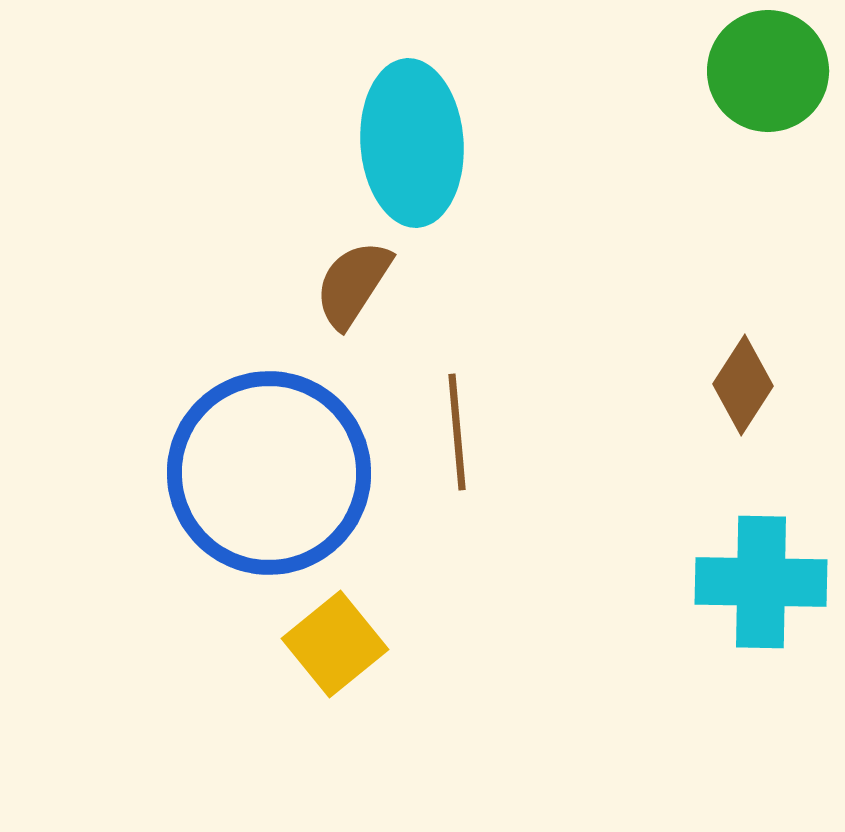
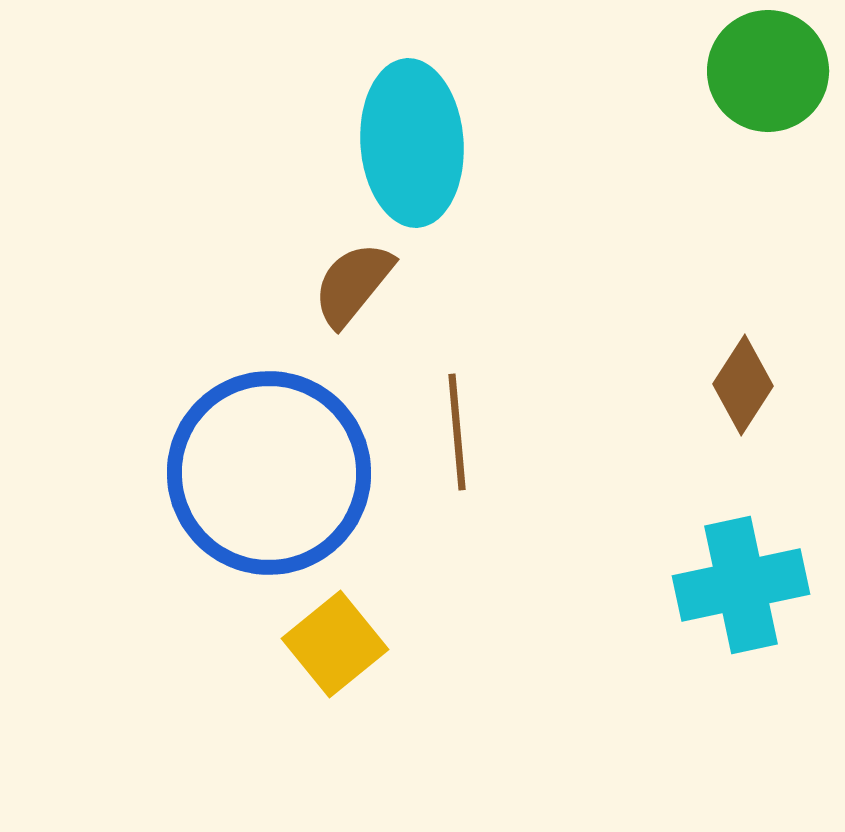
brown semicircle: rotated 6 degrees clockwise
cyan cross: moved 20 px left, 3 px down; rotated 13 degrees counterclockwise
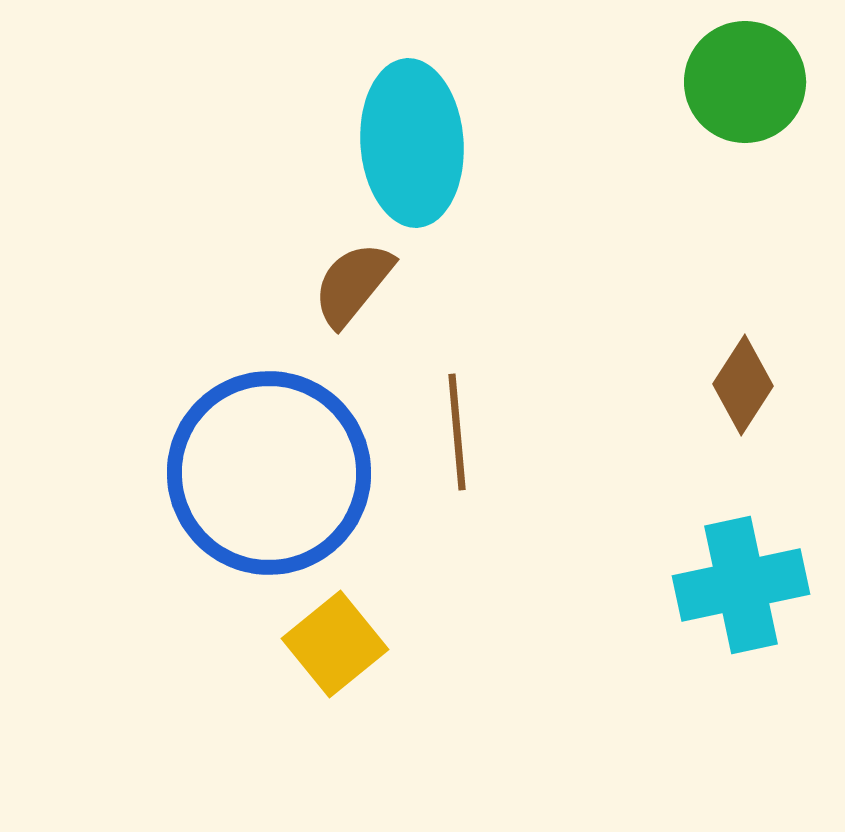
green circle: moved 23 px left, 11 px down
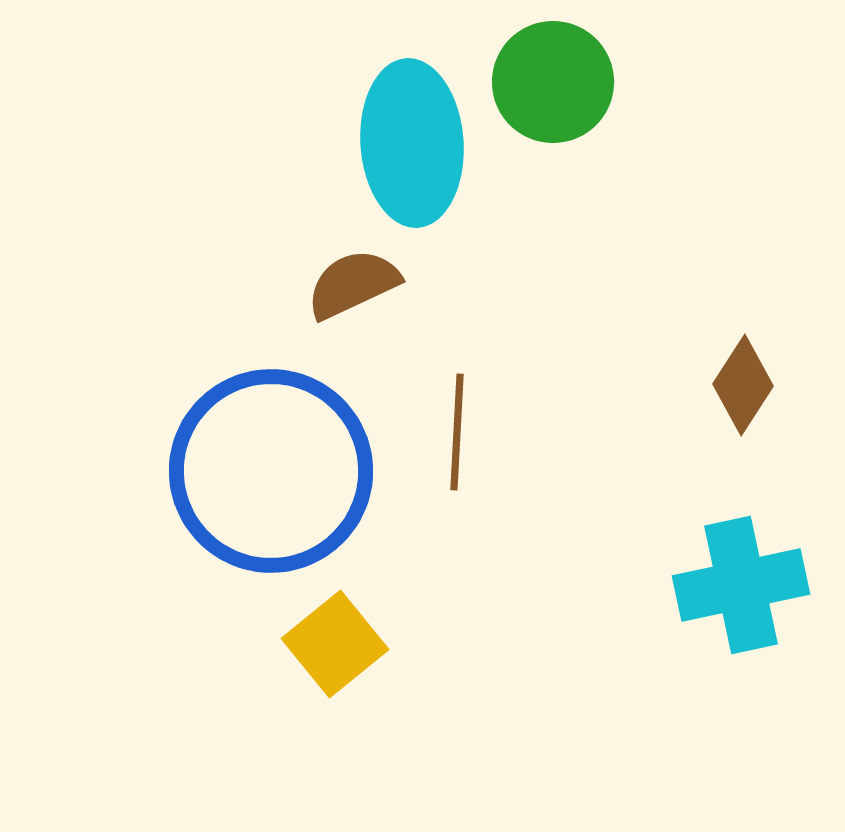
green circle: moved 192 px left
brown semicircle: rotated 26 degrees clockwise
brown line: rotated 8 degrees clockwise
blue circle: moved 2 px right, 2 px up
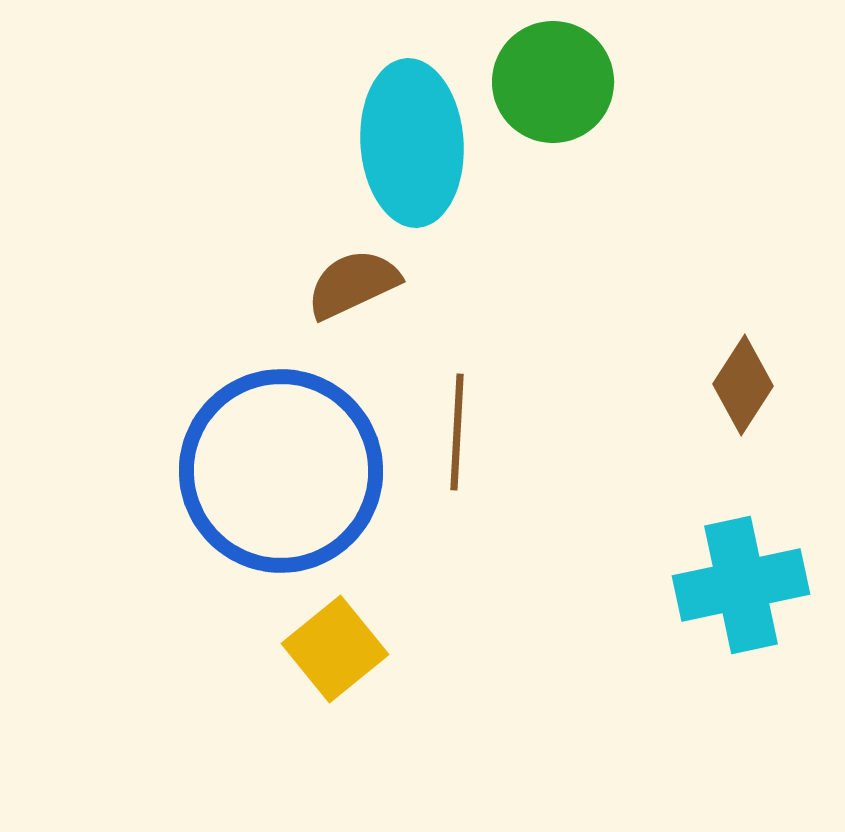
blue circle: moved 10 px right
yellow square: moved 5 px down
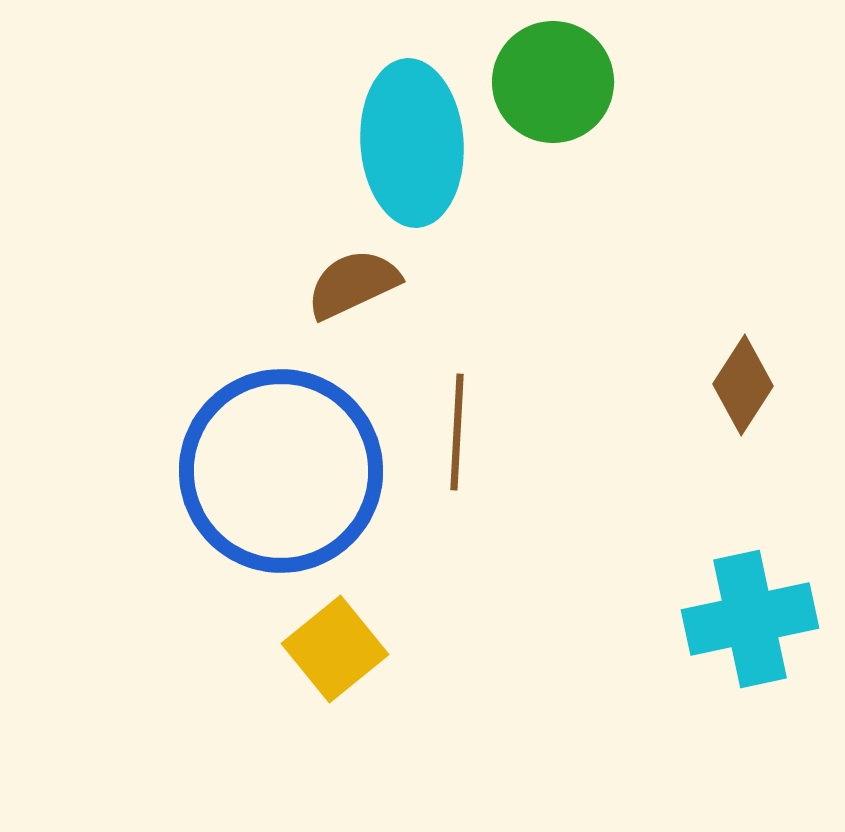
cyan cross: moved 9 px right, 34 px down
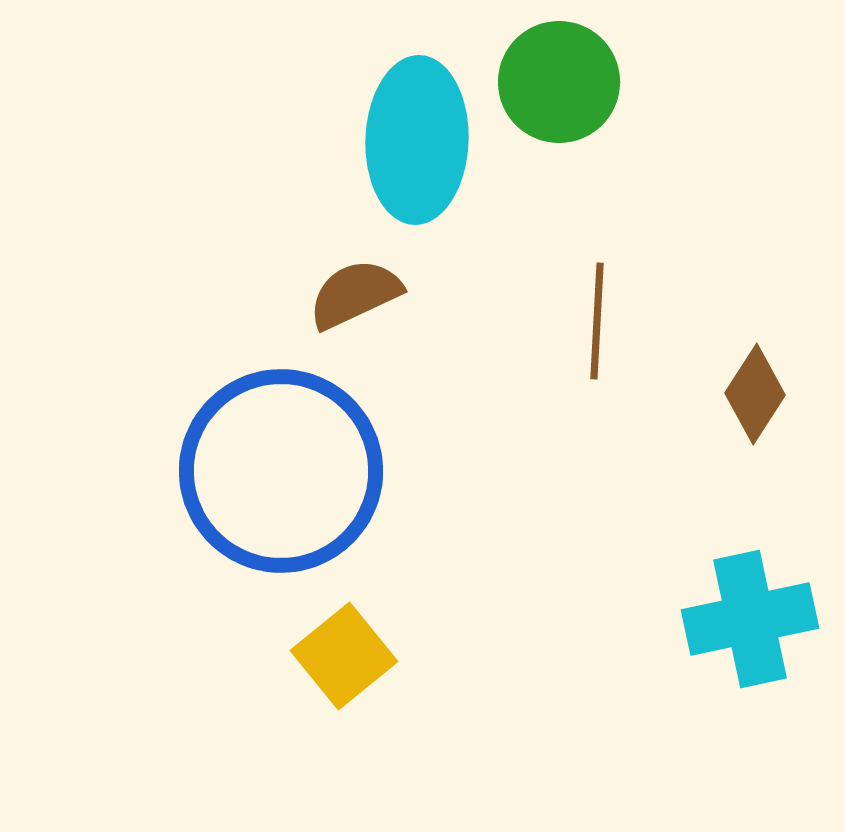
green circle: moved 6 px right
cyan ellipse: moved 5 px right, 3 px up; rotated 6 degrees clockwise
brown semicircle: moved 2 px right, 10 px down
brown diamond: moved 12 px right, 9 px down
brown line: moved 140 px right, 111 px up
yellow square: moved 9 px right, 7 px down
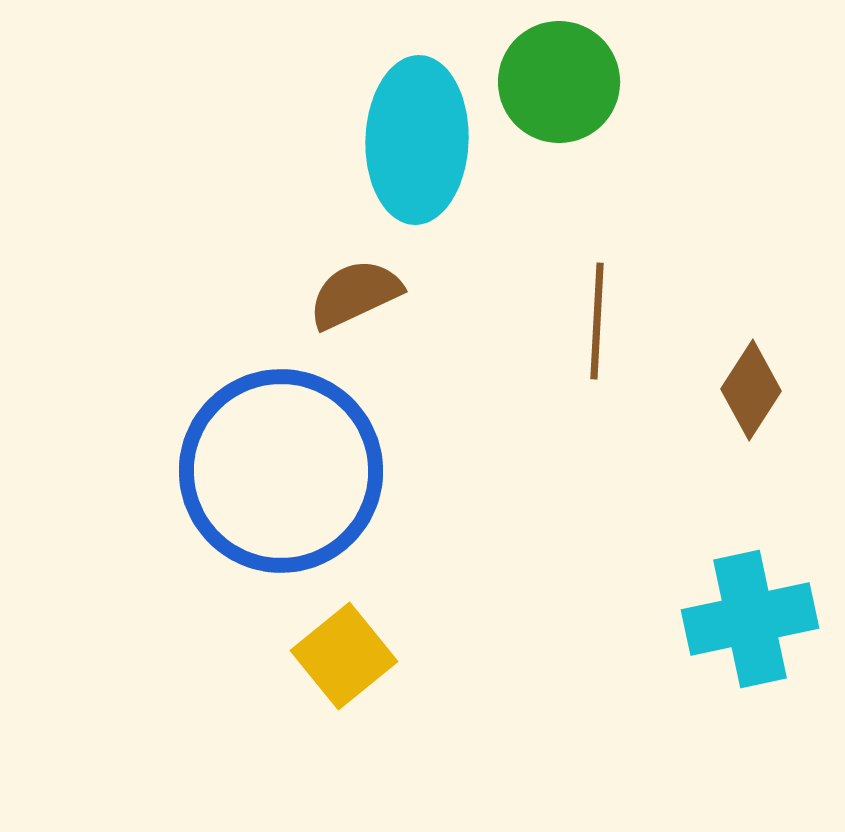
brown diamond: moved 4 px left, 4 px up
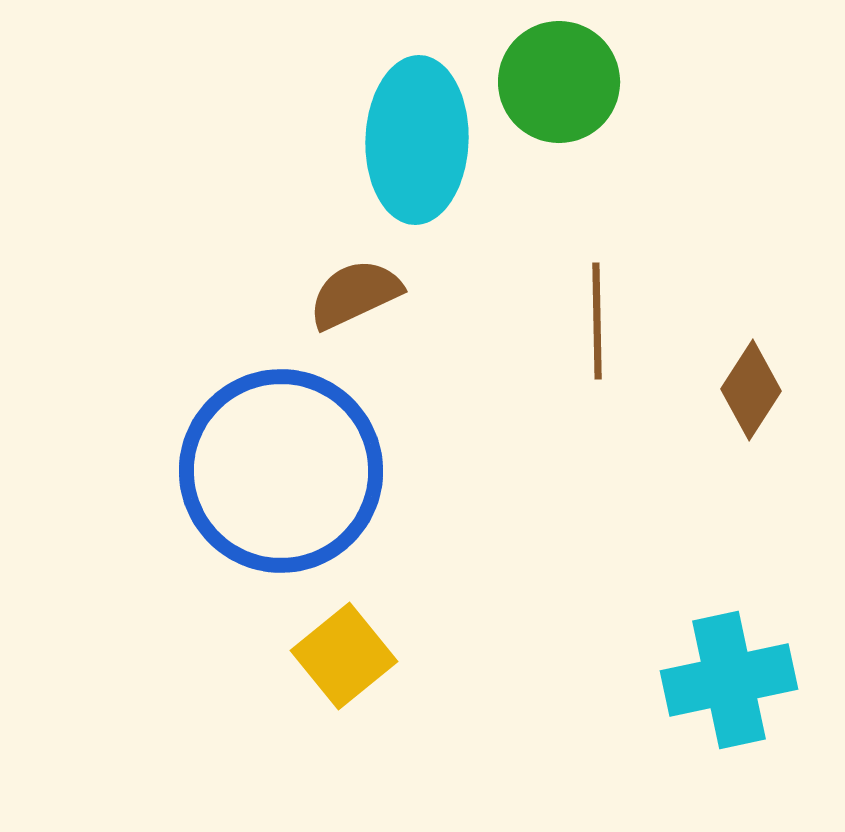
brown line: rotated 4 degrees counterclockwise
cyan cross: moved 21 px left, 61 px down
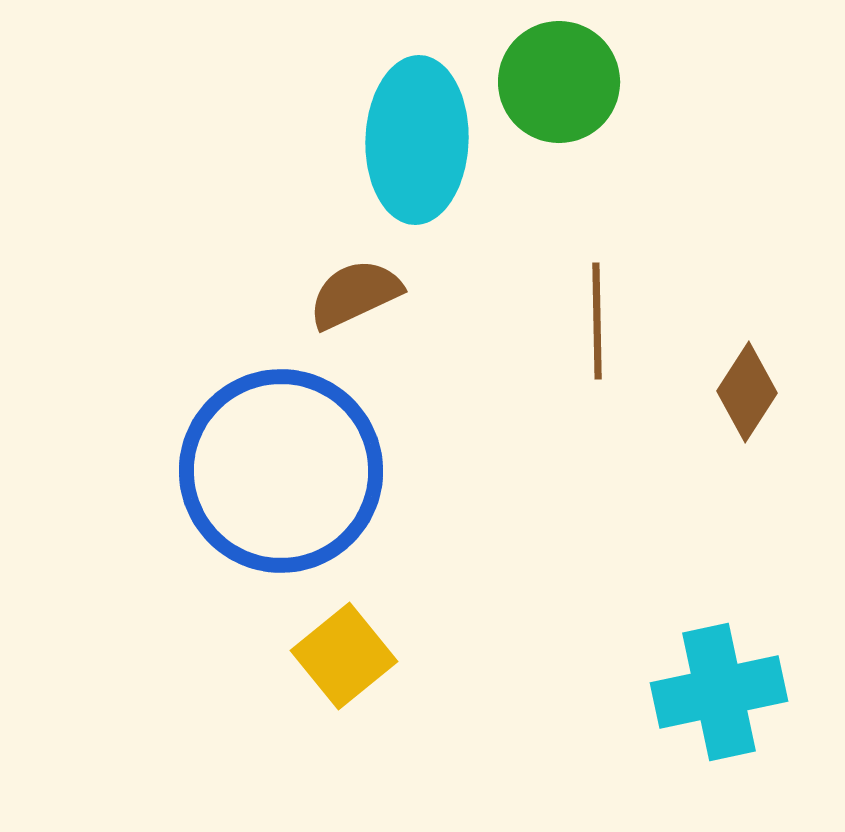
brown diamond: moved 4 px left, 2 px down
cyan cross: moved 10 px left, 12 px down
